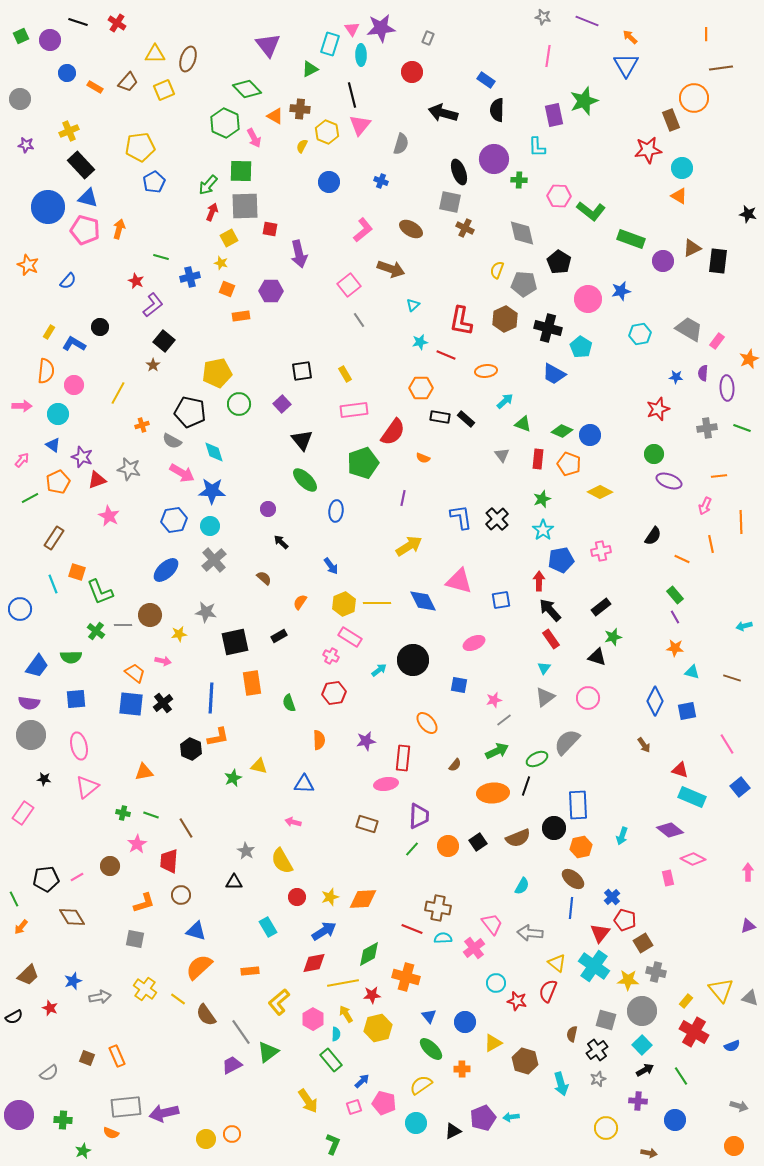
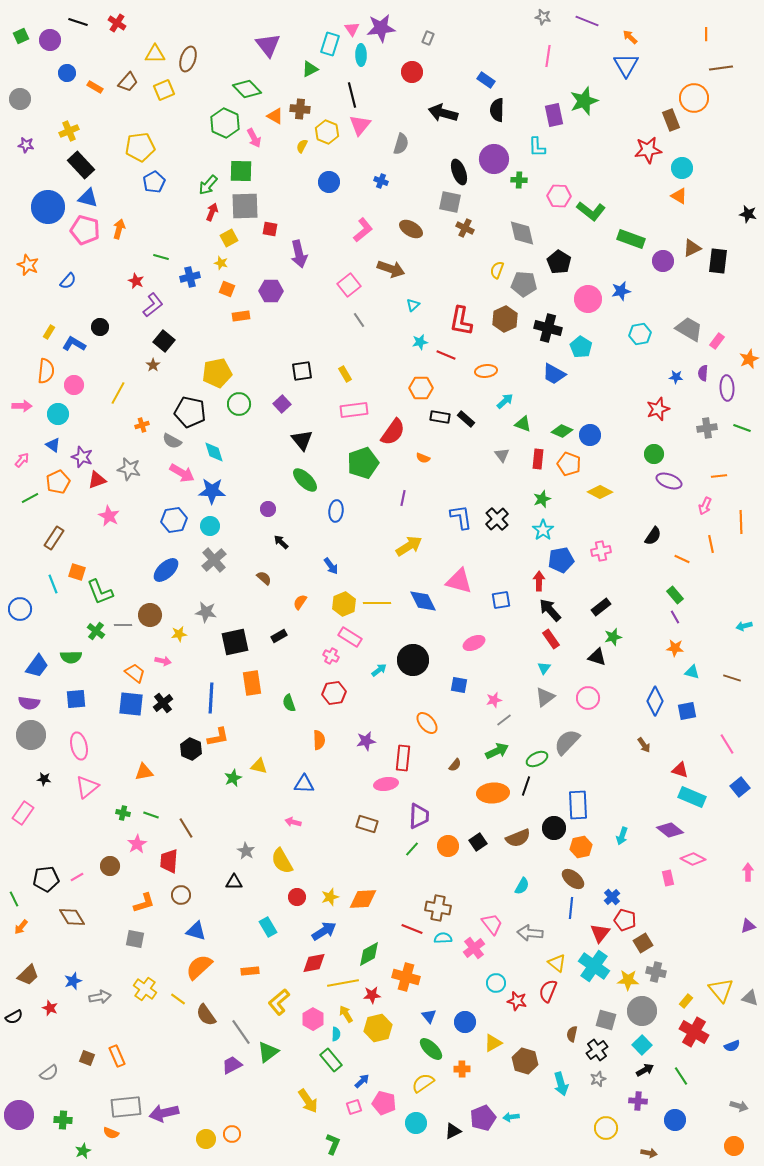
yellow semicircle at (421, 1085): moved 2 px right, 2 px up
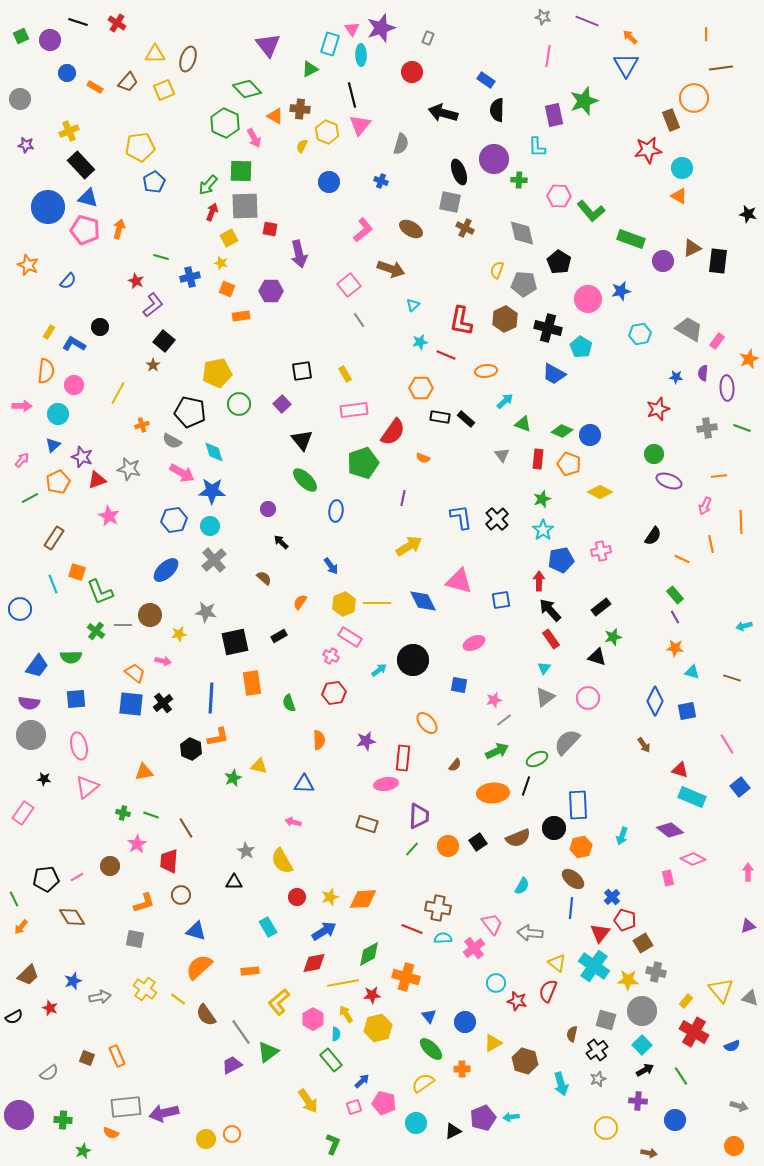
purple star at (381, 28): rotated 12 degrees counterclockwise
green L-shape at (591, 211): rotated 12 degrees clockwise
blue triangle at (53, 445): rotated 42 degrees clockwise
